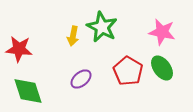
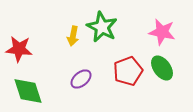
red pentagon: rotated 20 degrees clockwise
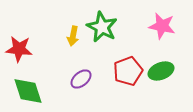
pink star: moved 6 px up
green ellipse: moved 1 px left, 3 px down; rotated 75 degrees counterclockwise
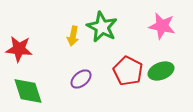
red pentagon: rotated 24 degrees counterclockwise
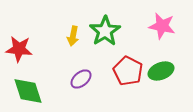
green star: moved 3 px right, 4 px down; rotated 12 degrees clockwise
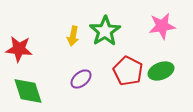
pink star: rotated 20 degrees counterclockwise
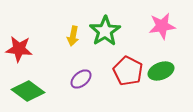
green diamond: rotated 36 degrees counterclockwise
